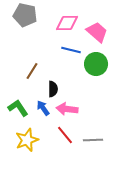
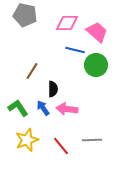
blue line: moved 4 px right
green circle: moved 1 px down
red line: moved 4 px left, 11 px down
gray line: moved 1 px left
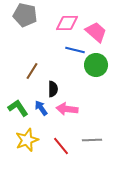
pink trapezoid: moved 1 px left
blue arrow: moved 2 px left
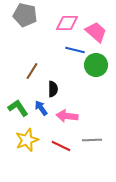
pink arrow: moved 7 px down
red line: rotated 24 degrees counterclockwise
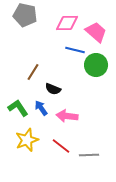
brown line: moved 1 px right, 1 px down
black semicircle: rotated 112 degrees clockwise
gray line: moved 3 px left, 15 px down
red line: rotated 12 degrees clockwise
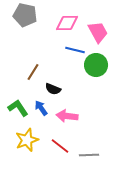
pink trapezoid: moved 2 px right; rotated 20 degrees clockwise
red line: moved 1 px left
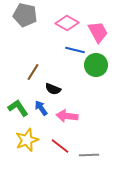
pink diamond: rotated 30 degrees clockwise
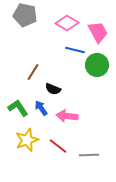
green circle: moved 1 px right
red line: moved 2 px left
